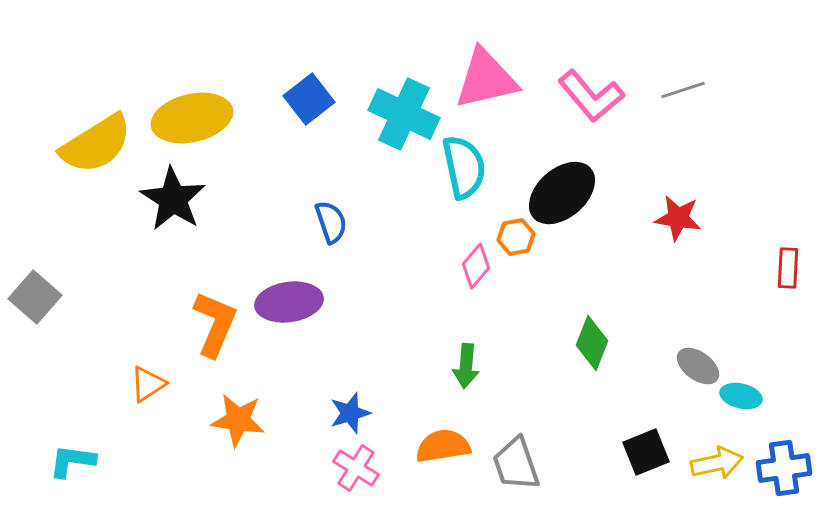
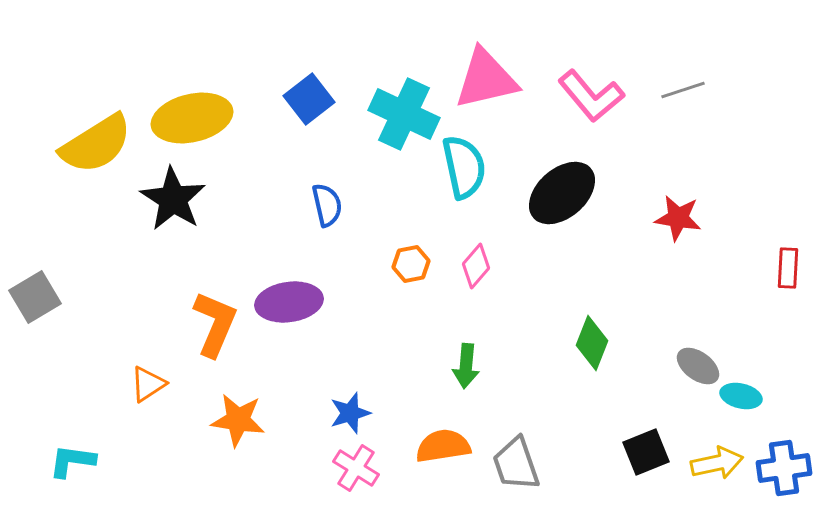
blue semicircle: moved 4 px left, 17 px up; rotated 6 degrees clockwise
orange hexagon: moved 105 px left, 27 px down
gray square: rotated 18 degrees clockwise
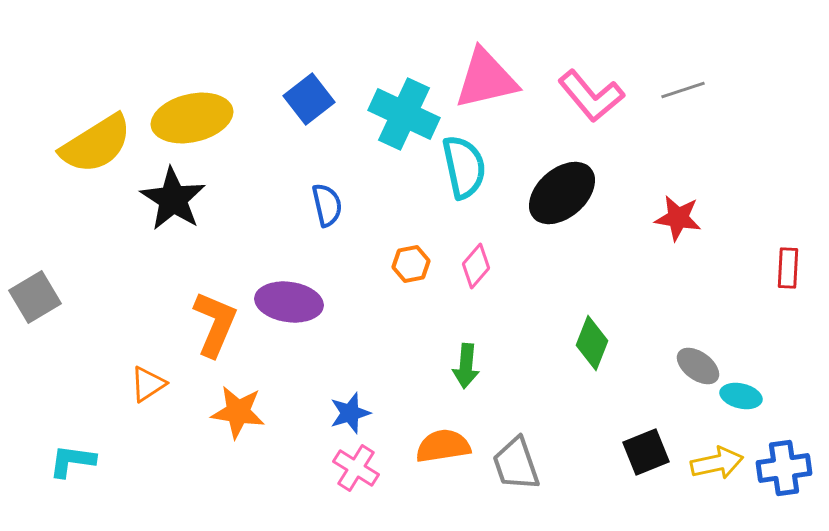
purple ellipse: rotated 16 degrees clockwise
orange star: moved 8 px up
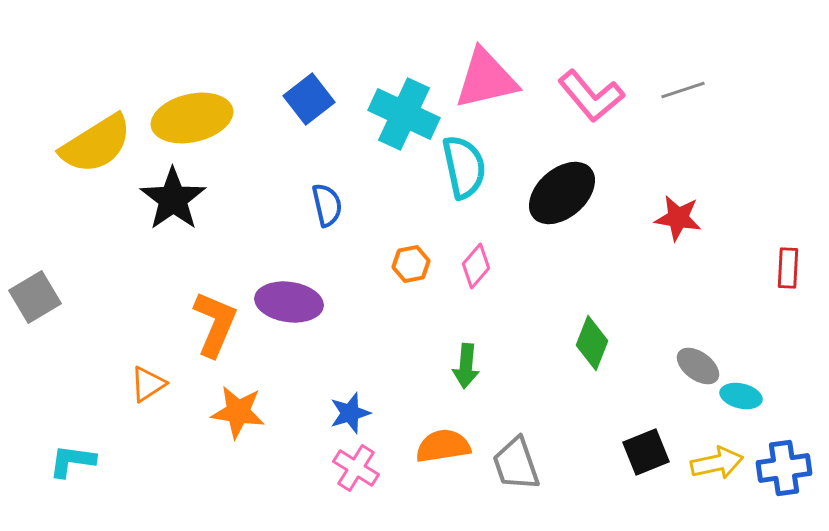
black star: rotated 4 degrees clockwise
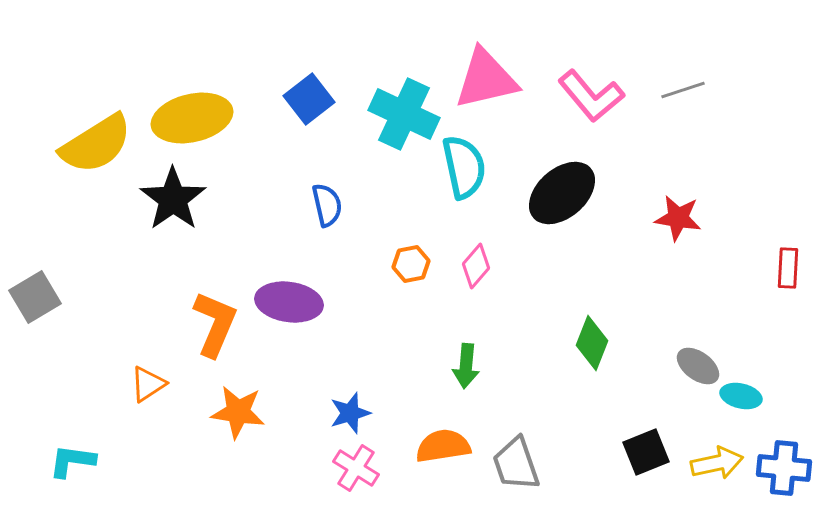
blue cross: rotated 14 degrees clockwise
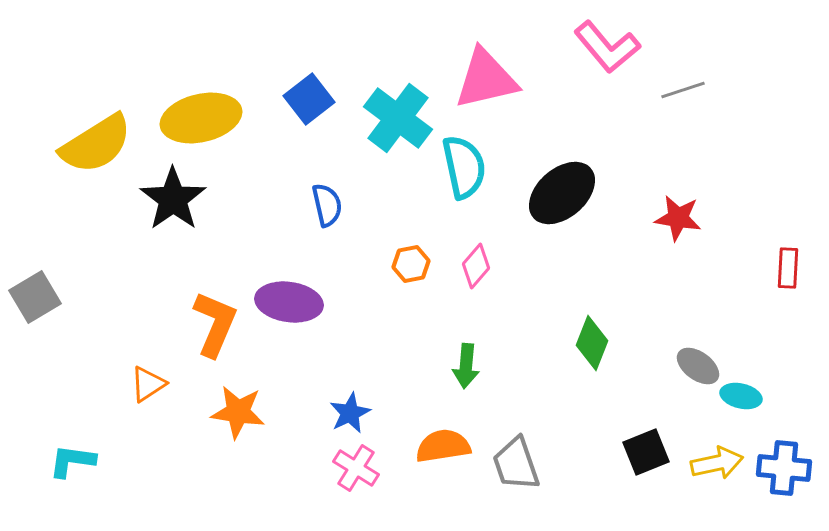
pink L-shape: moved 16 px right, 49 px up
cyan cross: moved 6 px left, 4 px down; rotated 12 degrees clockwise
yellow ellipse: moved 9 px right
blue star: rotated 9 degrees counterclockwise
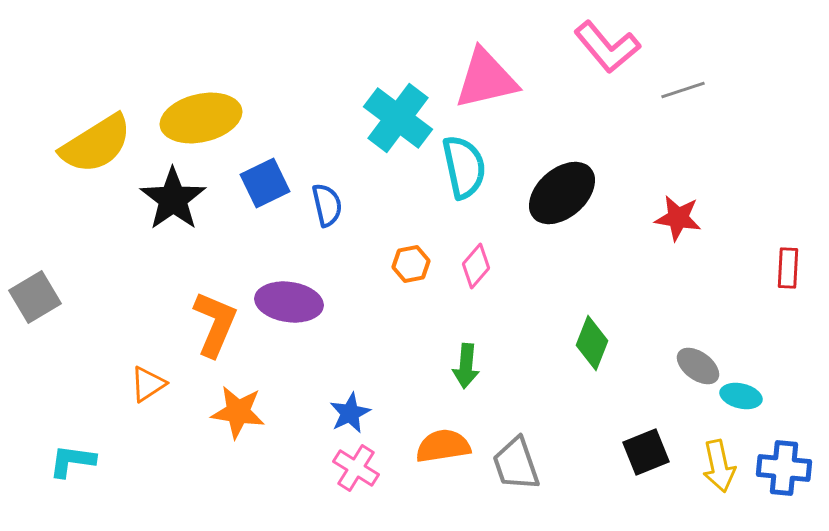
blue square: moved 44 px left, 84 px down; rotated 12 degrees clockwise
yellow arrow: moved 2 px right, 3 px down; rotated 90 degrees clockwise
